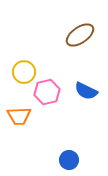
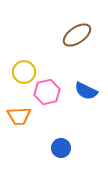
brown ellipse: moved 3 px left
blue circle: moved 8 px left, 12 px up
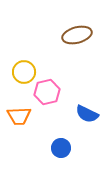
brown ellipse: rotated 20 degrees clockwise
blue semicircle: moved 1 px right, 23 px down
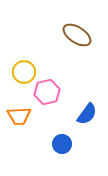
brown ellipse: rotated 48 degrees clockwise
blue semicircle: rotated 80 degrees counterclockwise
blue circle: moved 1 px right, 4 px up
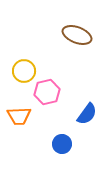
brown ellipse: rotated 12 degrees counterclockwise
yellow circle: moved 1 px up
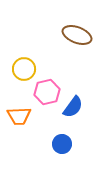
yellow circle: moved 2 px up
blue semicircle: moved 14 px left, 7 px up
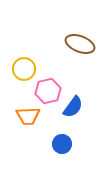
brown ellipse: moved 3 px right, 9 px down
pink hexagon: moved 1 px right, 1 px up
orange trapezoid: moved 9 px right
